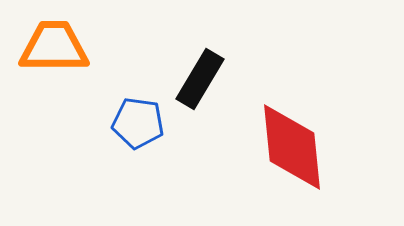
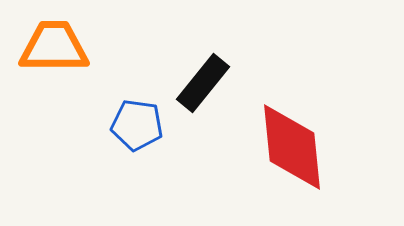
black rectangle: moved 3 px right, 4 px down; rotated 8 degrees clockwise
blue pentagon: moved 1 px left, 2 px down
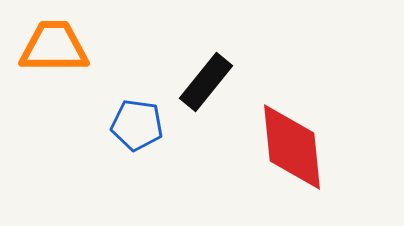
black rectangle: moved 3 px right, 1 px up
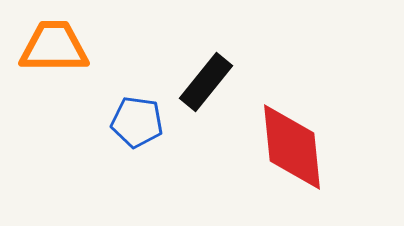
blue pentagon: moved 3 px up
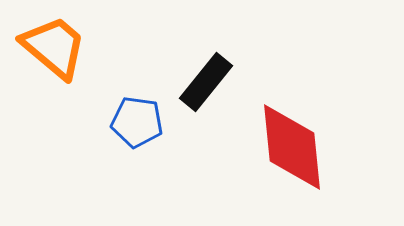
orange trapezoid: rotated 40 degrees clockwise
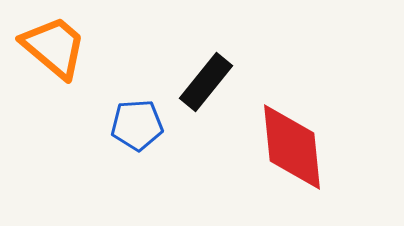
blue pentagon: moved 3 px down; rotated 12 degrees counterclockwise
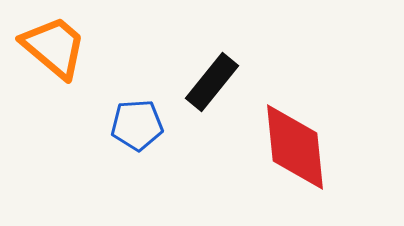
black rectangle: moved 6 px right
red diamond: moved 3 px right
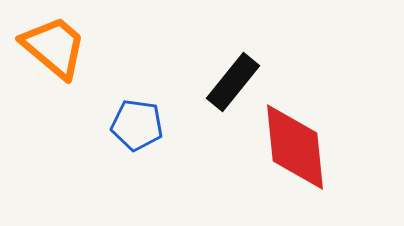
black rectangle: moved 21 px right
blue pentagon: rotated 12 degrees clockwise
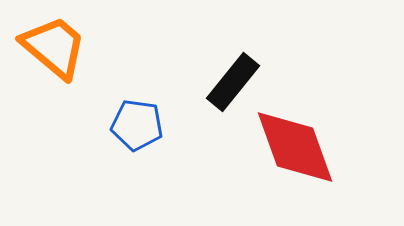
red diamond: rotated 14 degrees counterclockwise
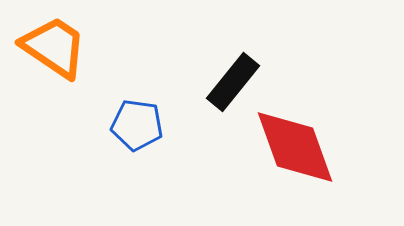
orange trapezoid: rotated 6 degrees counterclockwise
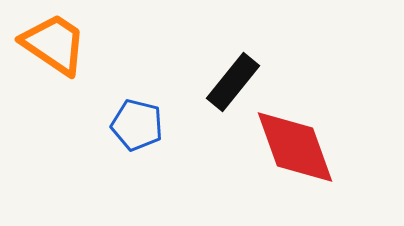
orange trapezoid: moved 3 px up
blue pentagon: rotated 6 degrees clockwise
